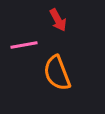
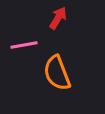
red arrow: moved 2 px up; rotated 120 degrees counterclockwise
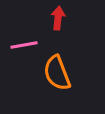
red arrow: rotated 25 degrees counterclockwise
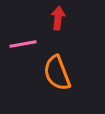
pink line: moved 1 px left, 1 px up
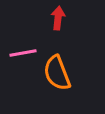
pink line: moved 9 px down
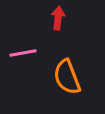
orange semicircle: moved 10 px right, 4 px down
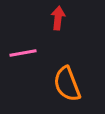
orange semicircle: moved 7 px down
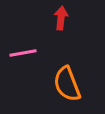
red arrow: moved 3 px right
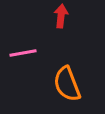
red arrow: moved 2 px up
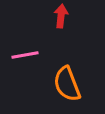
pink line: moved 2 px right, 2 px down
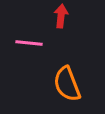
pink line: moved 4 px right, 12 px up; rotated 16 degrees clockwise
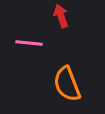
red arrow: rotated 25 degrees counterclockwise
